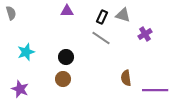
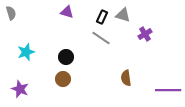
purple triangle: moved 1 px down; rotated 16 degrees clockwise
purple line: moved 13 px right
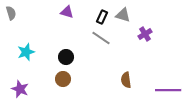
brown semicircle: moved 2 px down
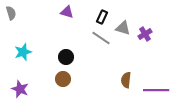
gray triangle: moved 13 px down
cyan star: moved 3 px left
brown semicircle: rotated 14 degrees clockwise
purple line: moved 12 px left
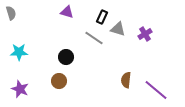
gray triangle: moved 5 px left, 1 px down
gray line: moved 7 px left
cyan star: moved 4 px left; rotated 18 degrees clockwise
brown circle: moved 4 px left, 2 px down
purple line: rotated 40 degrees clockwise
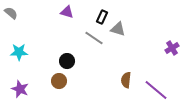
gray semicircle: rotated 32 degrees counterclockwise
purple cross: moved 27 px right, 14 px down
black circle: moved 1 px right, 4 px down
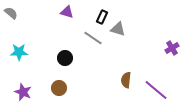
gray line: moved 1 px left
black circle: moved 2 px left, 3 px up
brown circle: moved 7 px down
purple star: moved 3 px right, 3 px down
